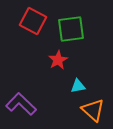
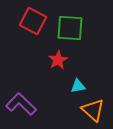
green square: moved 1 px left, 1 px up; rotated 12 degrees clockwise
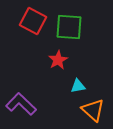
green square: moved 1 px left, 1 px up
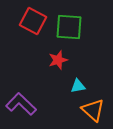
red star: rotated 12 degrees clockwise
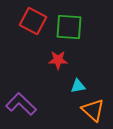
red star: rotated 18 degrees clockwise
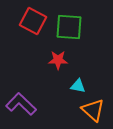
cyan triangle: rotated 21 degrees clockwise
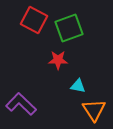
red square: moved 1 px right, 1 px up
green square: moved 1 px down; rotated 24 degrees counterclockwise
orange triangle: moved 1 px right; rotated 15 degrees clockwise
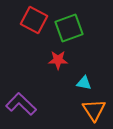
cyan triangle: moved 6 px right, 3 px up
